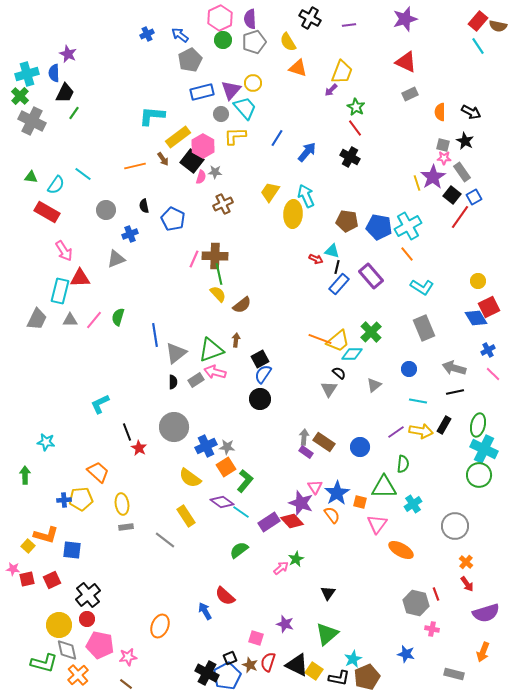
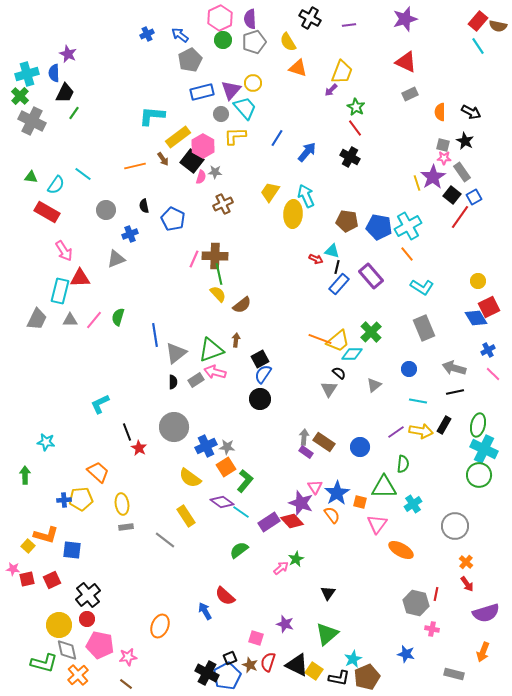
red line at (436, 594): rotated 32 degrees clockwise
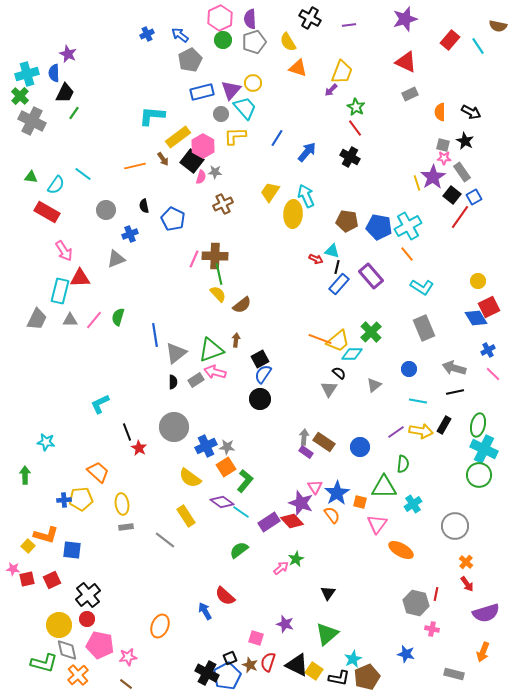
red rectangle at (478, 21): moved 28 px left, 19 px down
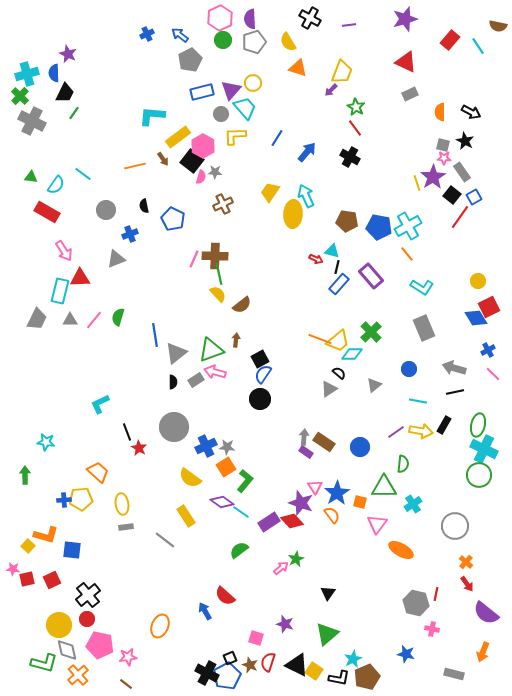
gray triangle at (329, 389): rotated 24 degrees clockwise
purple semicircle at (486, 613): rotated 56 degrees clockwise
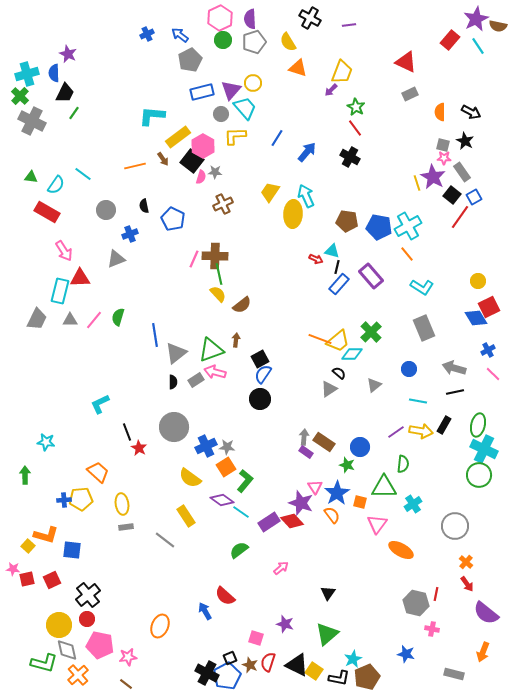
purple star at (405, 19): moved 71 px right; rotated 10 degrees counterclockwise
purple star at (433, 177): rotated 10 degrees counterclockwise
purple diamond at (222, 502): moved 2 px up
green star at (296, 559): moved 51 px right, 94 px up; rotated 28 degrees counterclockwise
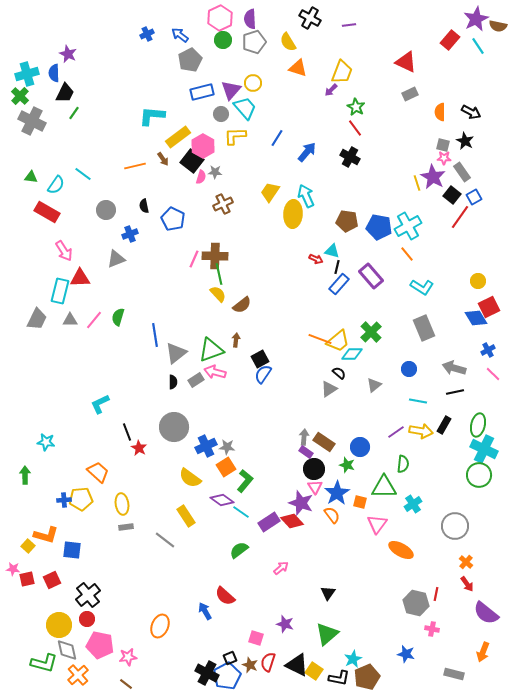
black circle at (260, 399): moved 54 px right, 70 px down
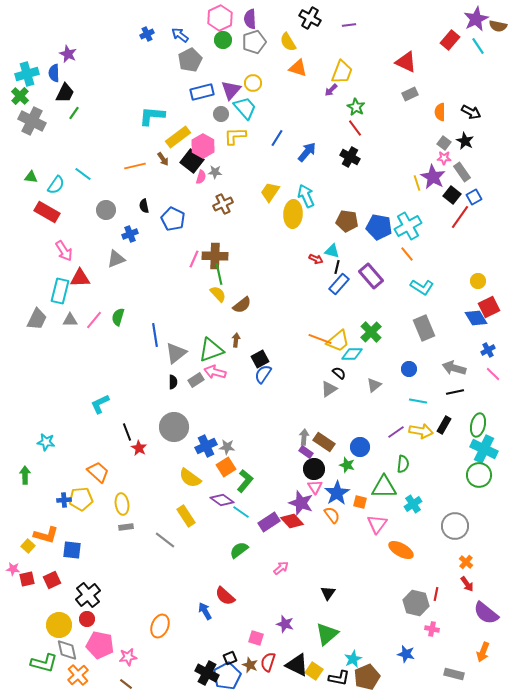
gray square at (443, 145): moved 1 px right, 2 px up; rotated 24 degrees clockwise
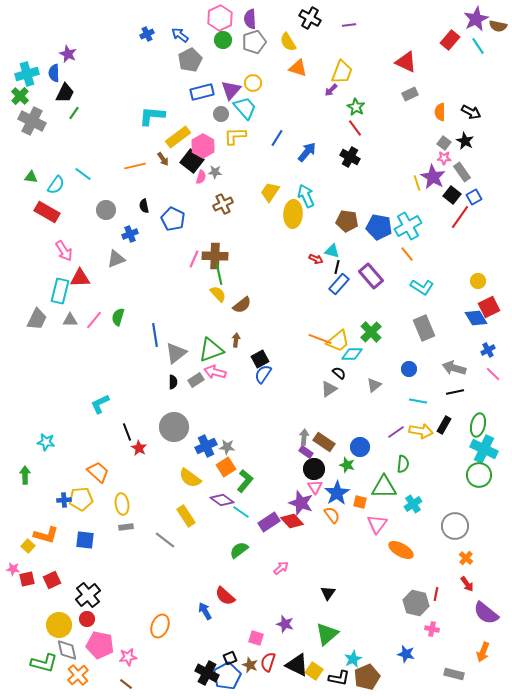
blue square at (72, 550): moved 13 px right, 10 px up
orange cross at (466, 562): moved 4 px up
